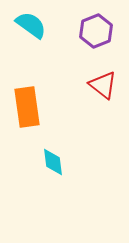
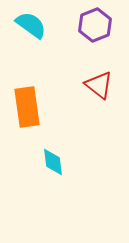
purple hexagon: moved 1 px left, 6 px up
red triangle: moved 4 px left
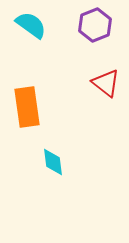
red triangle: moved 7 px right, 2 px up
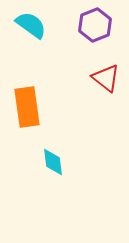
red triangle: moved 5 px up
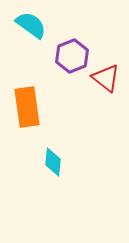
purple hexagon: moved 23 px left, 31 px down
cyan diamond: rotated 12 degrees clockwise
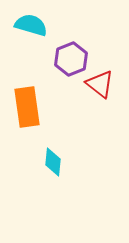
cyan semicircle: rotated 20 degrees counterclockwise
purple hexagon: moved 1 px left, 3 px down
red triangle: moved 6 px left, 6 px down
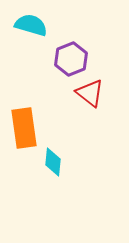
red triangle: moved 10 px left, 9 px down
orange rectangle: moved 3 px left, 21 px down
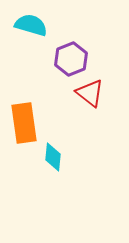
orange rectangle: moved 5 px up
cyan diamond: moved 5 px up
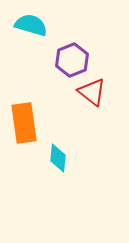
purple hexagon: moved 1 px right, 1 px down
red triangle: moved 2 px right, 1 px up
cyan diamond: moved 5 px right, 1 px down
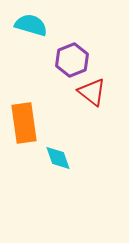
cyan diamond: rotated 24 degrees counterclockwise
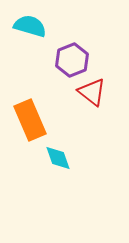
cyan semicircle: moved 1 px left, 1 px down
orange rectangle: moved 6 px right, 3 px up; rotated 15 degrees counterclockwise
